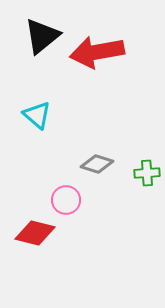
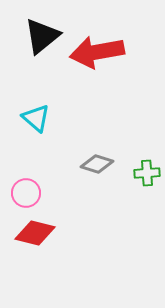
cyan triangle: moved 1 px left, 3 px down
pink circle: moved 40 px left, 7 px up
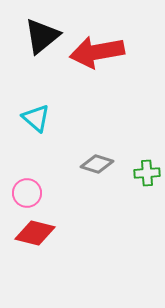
pink circle: moved 1 px right
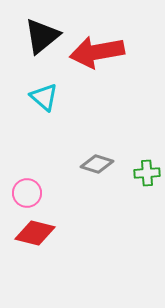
cyan triangle: moved 8 px right, 21 px up
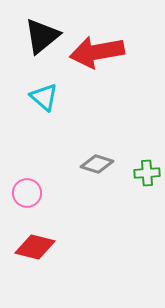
red diamond: moved 14 px down
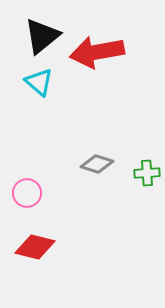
cyan triangle: moved 5 px left, 15 px up
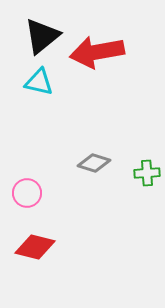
cyan triangle: rotated 28 degrees counterclockwise
gray diamond: moved 3 px left, 1 px up
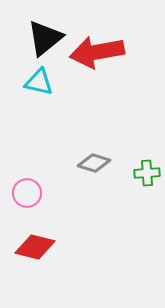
black triangle: moved 3 px right, 2 px down
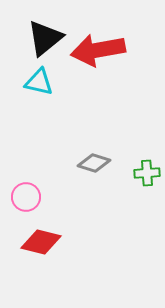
red arrow: moved 1 px right, 2 px up
pink circle: moved 1 px left, 4 px down
red diamond: moved 6 px right, 5 px up
